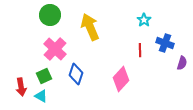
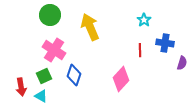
blue cross: rotated 12 degrees counterclockwise
pink cross: moved 1 px left, 1 px down; rotated 10 degrees counterclockwise
blue diamond: moved 2 px left, 1 px down
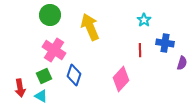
red arrow: moved 1 px left, 1 px down
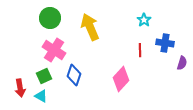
green circle: moved 3 px down
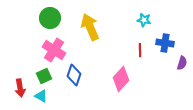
cyan star: rotated 24 degrees counterclockwise
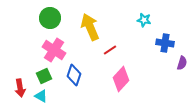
red line: moved 30 px left; rotated 56 degrees clockwise
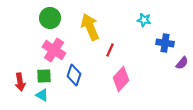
red line: rotated 32 degrees counterclockwise
purple semicircle: rotated 24 degrees clockwise
green square: rotated 21 degrees clockwise
red arrow: moved 6 px up
cyan triangle: moved 1 px right, 1 px up
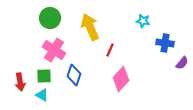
cyan star: moved 1 px left, 1 px down
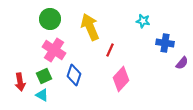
green circle: moved 1 px down
green square: rotated 21 degrees counterclockwise
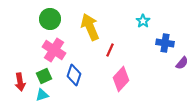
cyan star: rotated 24 degrees clockwise
cyan triangle: rotated 48 degrees counterclockwise
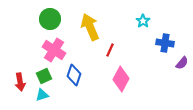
pink diamond: rotated 15 degrees counterclockwise
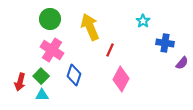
pink cross: moved 2 px left
green square: moved 3 px left; rotated 21 degrees counterclockwise
red arrow: rotated 24 degrees clockwise
cyan triangle: rotated 16 degrees clockwise
